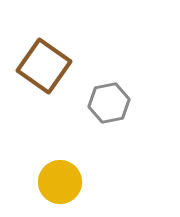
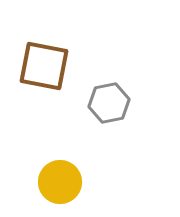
brown square: rotated 24 degrees counterclockwise
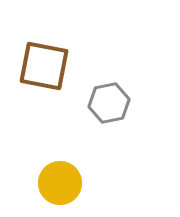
yellow circle: moved 1 px down
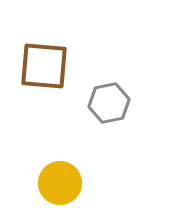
brown square: rotated 6 degrees counterclockwise
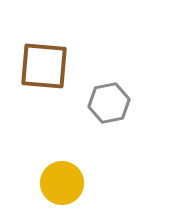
yellow circle: moved 2 px right
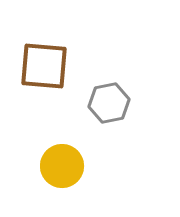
yellow circle: moved 17 px up
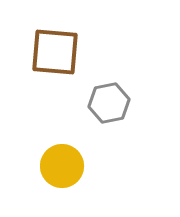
brown square: moved 11 px right, 14 px up
